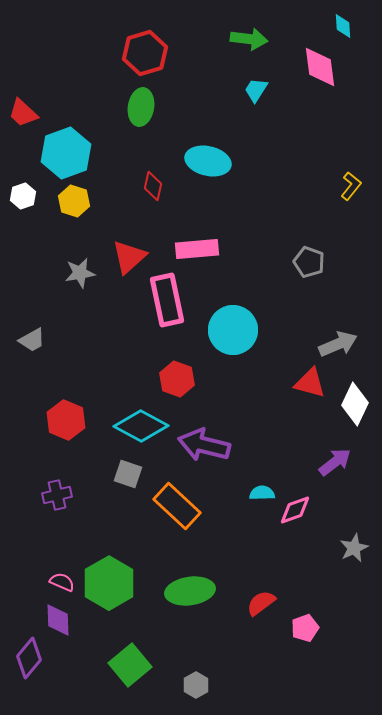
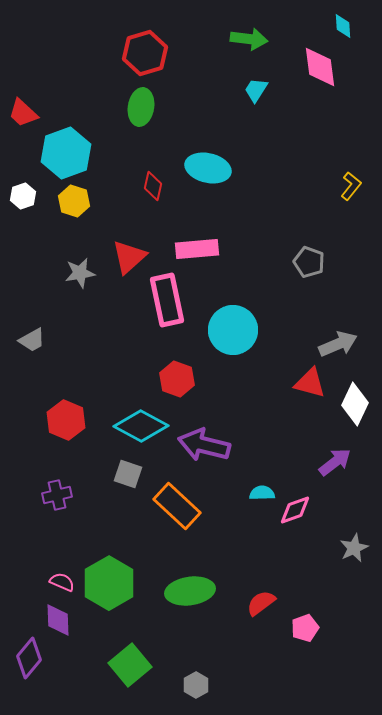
cyan ellipse at (208, 161): moved 7 px down
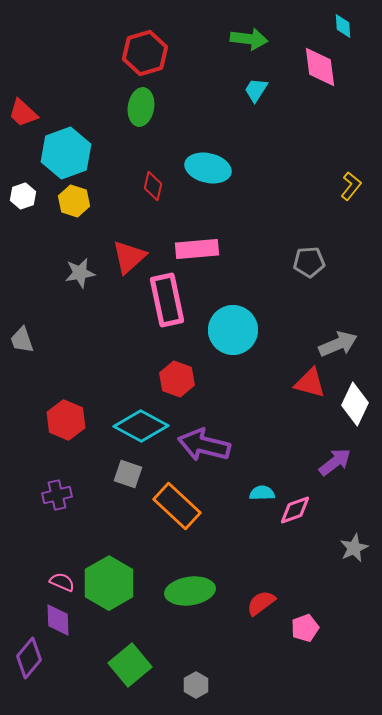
gray pentagon at (309, 262): rotated 24 degrees counterclockwise
gray trapezoid at (32, 340): moved 10 px left; rotated 100 degrees clockwise
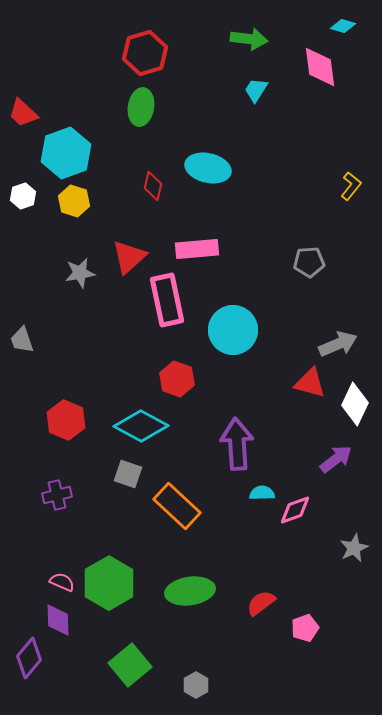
cyan diamond at (343, 26): rotated 70 degrees counterclockwise
purple arrow at (204, 445): moved 33 px right, 1 px up; rotated 72 degrees clockwise
purple arrow at (335, 462): moved 1 px right, 3 px up
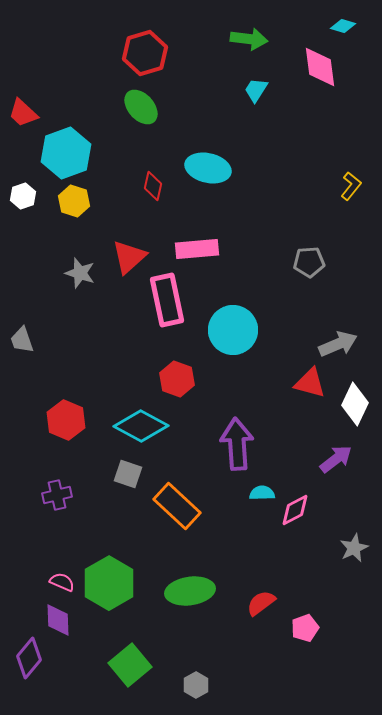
green ellipse at (141, 107): rotated 51 degrees counterclockwise
gray star at (80, 273): rotated 28 degrees clockwise
pink diamond at (295, 510): rotated 8 degrees counterclockwise
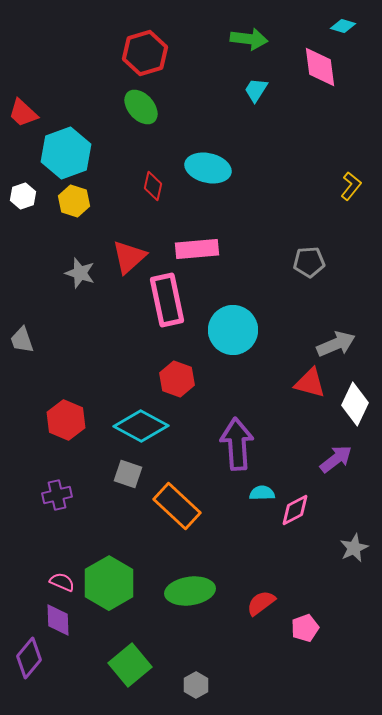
gray arrow at (338, 344): moved 2 px left
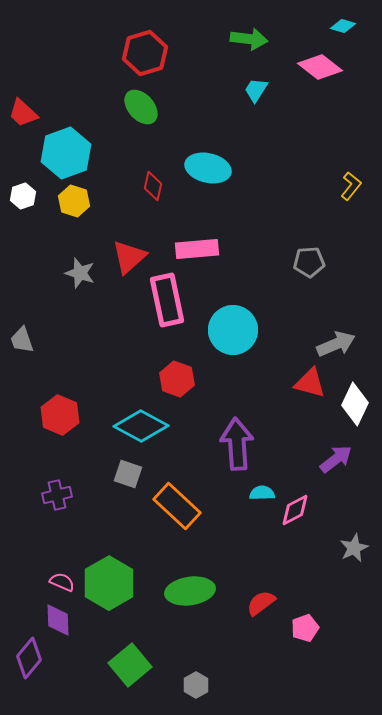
pink diamond at (320, 67): rotated 45 degrees counterclockwise
red hexagon at (66, 420): moved 6 px left, 5 px up
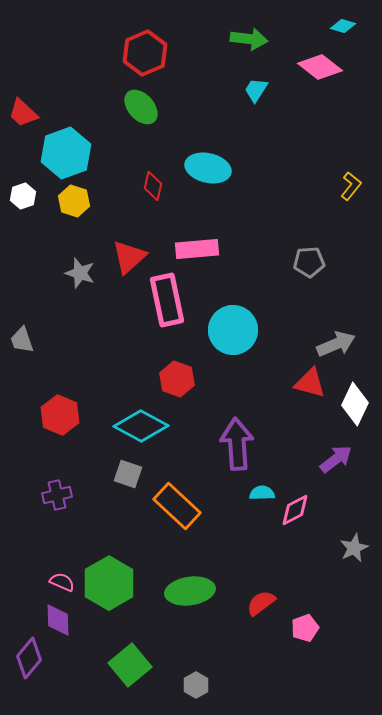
red hexagon at (145, 53): rotated 6 degrees counterclockwise
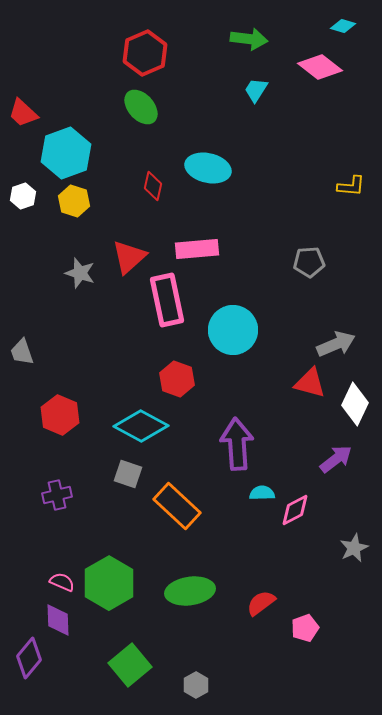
yellow L-shape at (351, 186): rotated 56 degrees clockwise
gray trapezoid at (22, 340): moved 12 px down
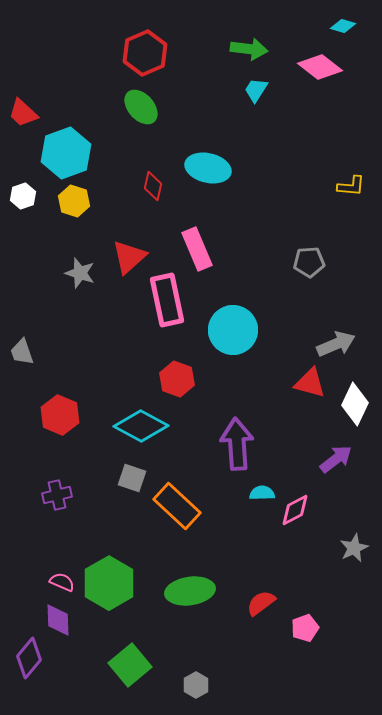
green arrow at (249, 39): moved 10 px down
pink rectangle at (197, 249): rotated 72 degrees clockwise
gray square at (128, 474): moved 4 px right, 4 px down
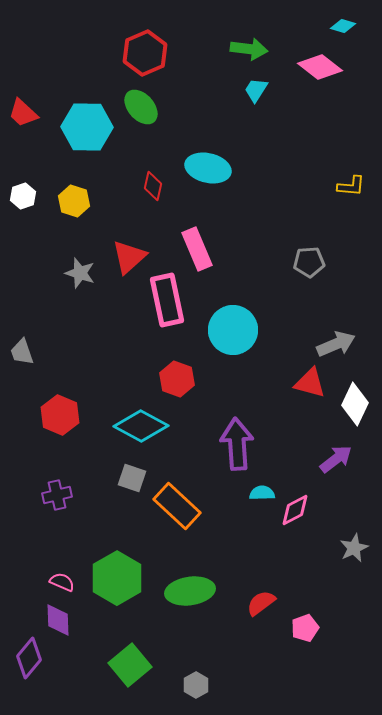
cyan hexagon at (66, 153): moved 21 px right, 26 px up; rotated 21 degrees clockwise
green hexagon at (109, 583): moved 8 px right, 5 px up
